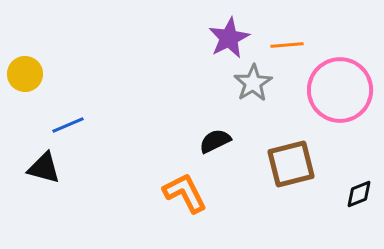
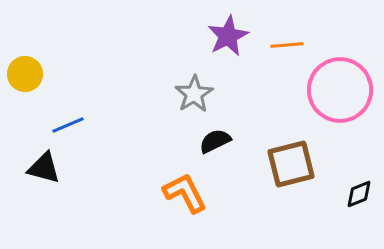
purple star: moved 1 px left, 2 px up
gray star: moved 59 px left, 11 px down
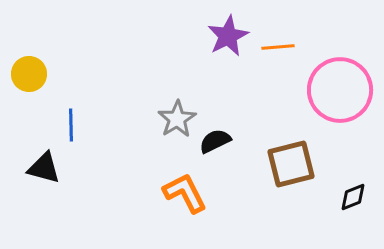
orange line: moved 9 px left, 2 px down
yellow circle: moved 4 px right
gray star: moved 17 px left, 25 px down
blue line: moved 3 px right; rotated 68 degrees counterclockwise
black diamond: moved 6 px left, 3 px down
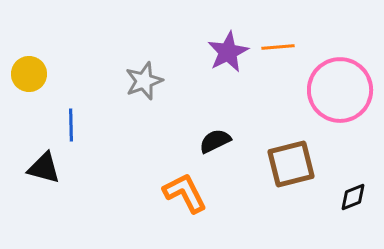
purple star: moved 16 px down
gray star: moved 33 px left, 38 px up; rotated 12 degrees clockwise
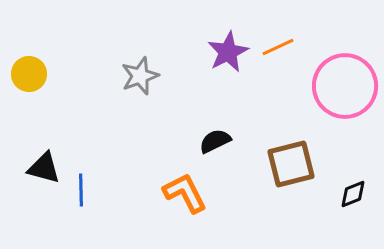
orange line: rotated 20 degrees counterclockwise
gray star: moved 4 px left, 5 px up
pink circle: moved 5 px right, 4 px up
blue line: moved 10 px right, 65 px down
black diamond: moved 3 px up
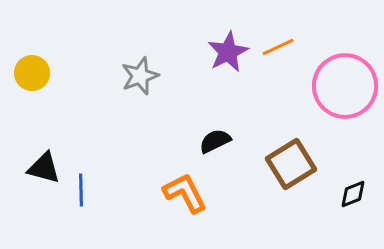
yellow circle: moved 3 px right, 1 px up
brown square: rotated 18 degrees counterclockwise
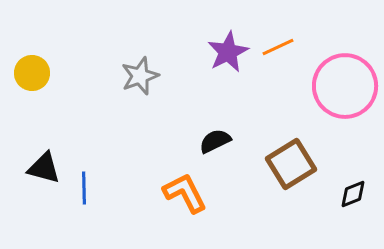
blue line: moved 3 px right, 2 px up
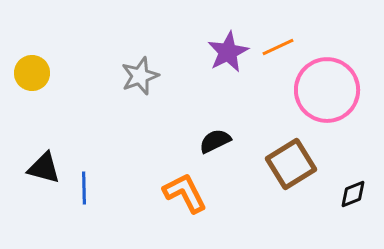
pink circle: moved 18 px left, 4 px down
